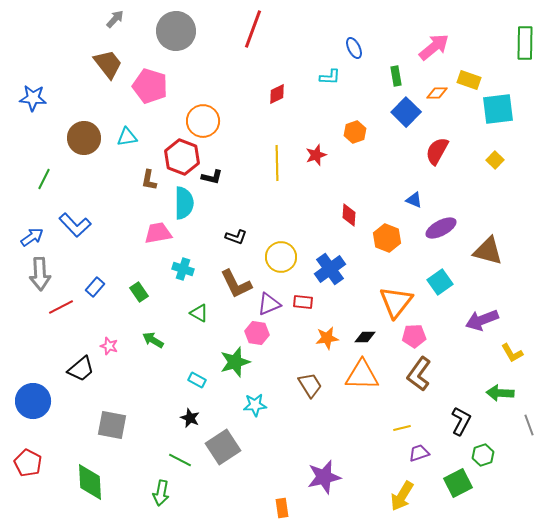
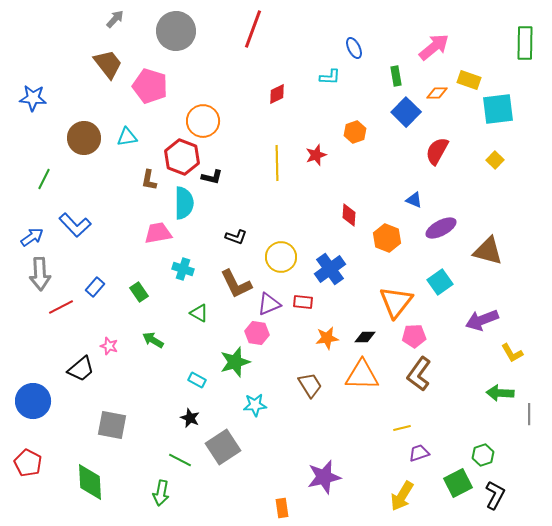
black L-shape at (461, 421): moved 34 px right, 74 px down
gray line at (529, 425): moved 11 px up; rotated 20 degrees clockwise
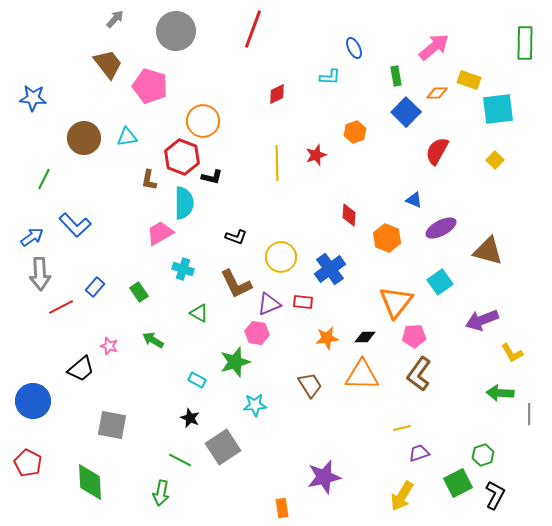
pink trapezoid at (158, 233): moved 2 px right; rotated 20 degrees counterclockwise
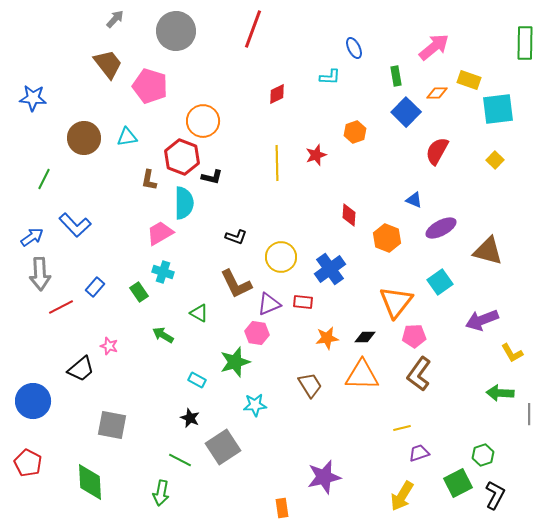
cyan cross at (183, 269): moved 20 px left, 3 px down
green arrow at (153, 340): moved 10 px right, 5 px up
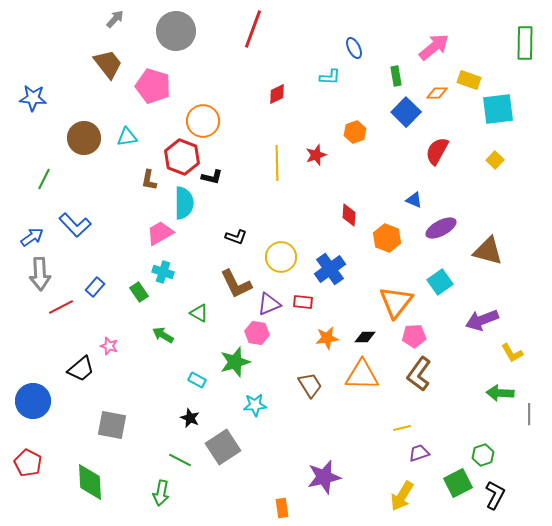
pink pentagon at (150, 86): moved 3 px right
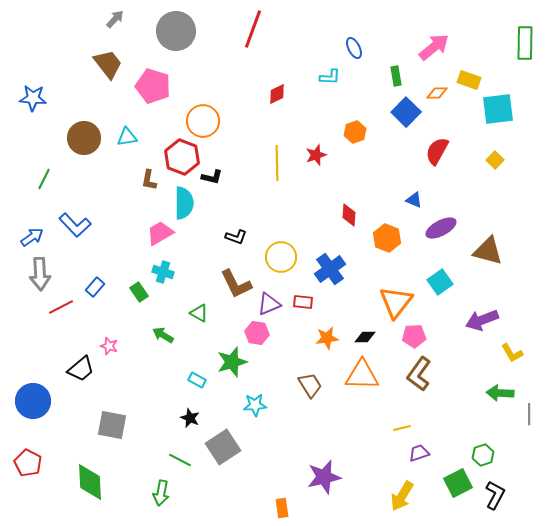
green star at (235, 362): moved 3 px left
